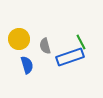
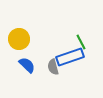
gray semicircle: moved 8 px right, 21 px down
blue semicircle: rotated 30 degrees counterclockwise
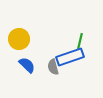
green line: moved 1 px left, 1 px up; rotated 42 degrees clockwise
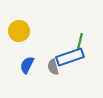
yellow circle: moved 8 px up
blue semicircle: rotated 108 degrees counterclockwise
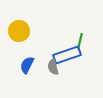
blue rectangle: moved 3 px left, 2 px up
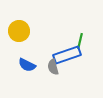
blue semicircle: rotated 90 degrees counterclockwise
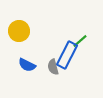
green line: rotated 35 degrees clockwise
blue rectangle: rotated 44 degrees counterclockwise
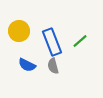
blue rectangle: moved 15 px left, 13 px up; rotated 48 degrees counterclockwise
gray semicircle: moved 1 px up
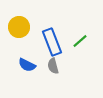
yellow circle: moved 4 px up
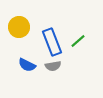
green line: moved 2 px left
gray semicircle: rotated 84 degrees counterclockwise
